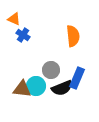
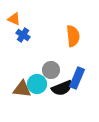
cyan circle: moved 1 px right, 2 px up
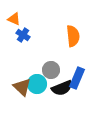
brown triangle: moved 2 px up; rotated 36 degrees clockwise
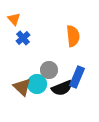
orange triangle: rotated 24 degrees clockwise
blue cross: moved 3 px down; rotated 16 degrees clockwise
gray circle: moved 2 px left
blue rectangle: moved 1 px up
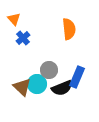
orange semicircle: moved 4 px left, 7 px up
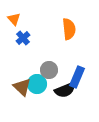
black semicircle: moved 3 px right, 2 px down
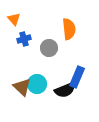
blue cross: moved 1 px right, 1 px down; rotated 24 degrees clockwise
gray circle: moved 22 px up
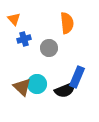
orange semicircle: moved 2 px left, 6 px up
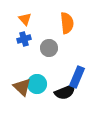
orange triangle: moved 11 px right
black semicircle: moved 2 px down
